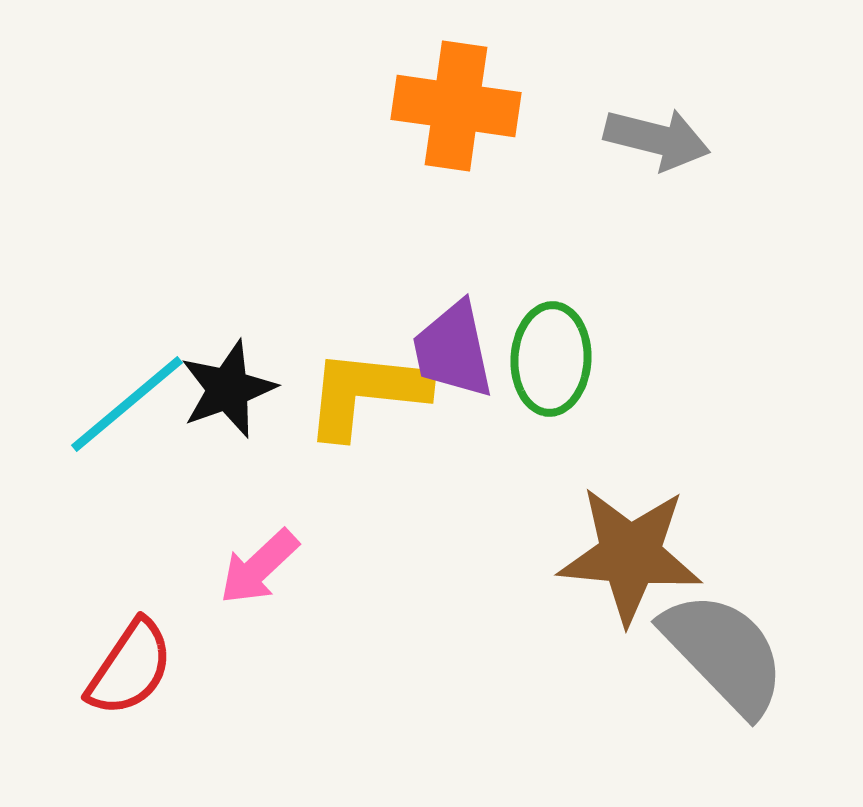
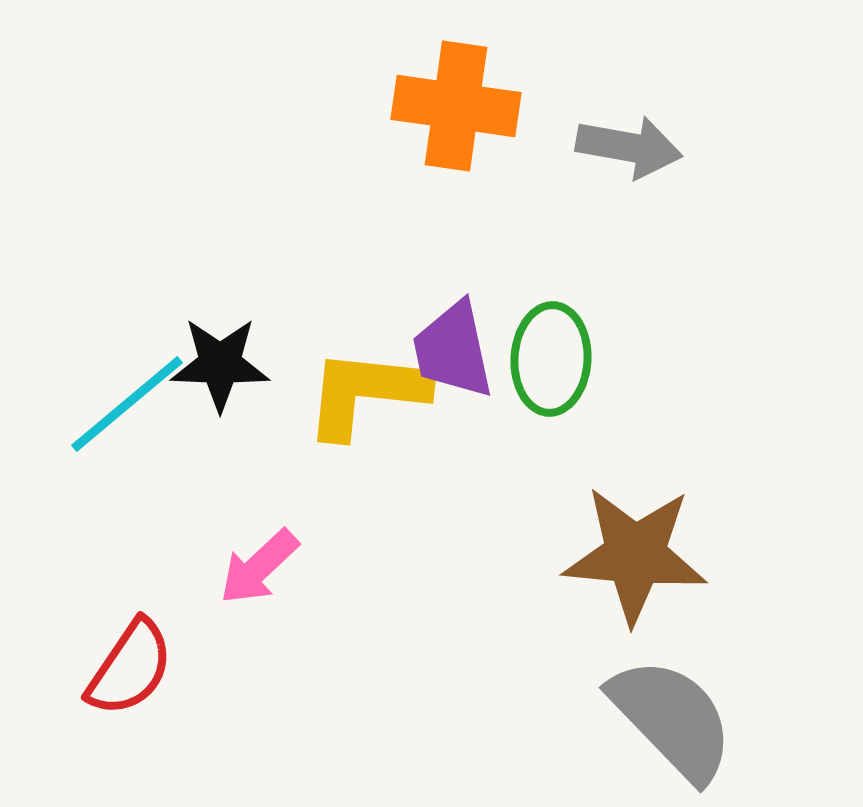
gray arrow: moved 28 px left, 8 px down; rotated 4 degrees counterclockwise
black star: moved 8 px left, 25 px up; rotated 22 degrees clockwise
brown star: moved 5 px right
gray semicircle: moved 52 px left, 66 px down
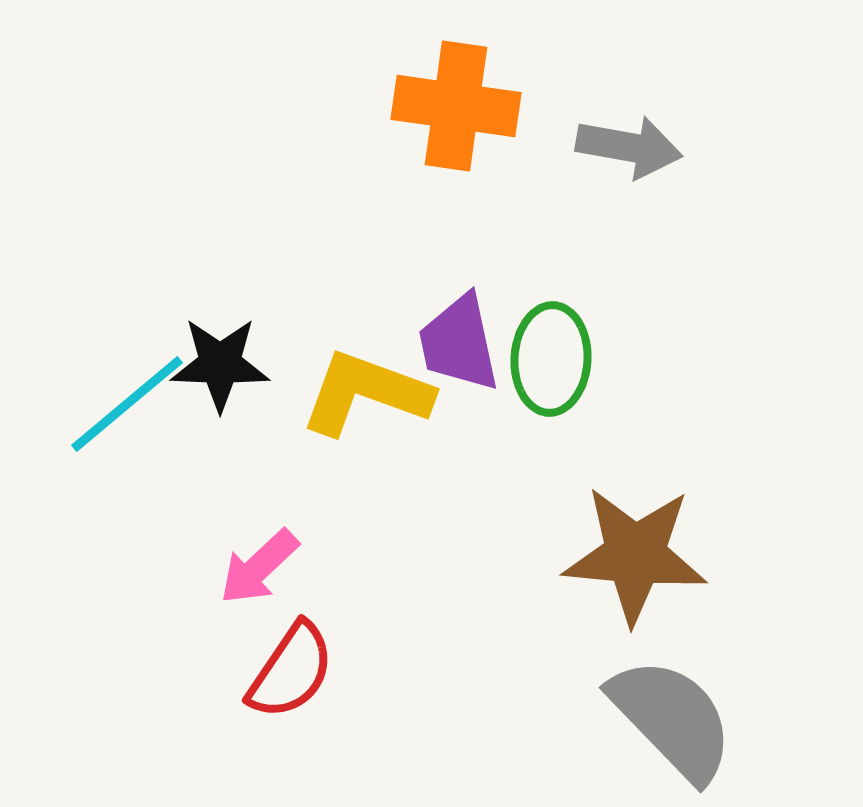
purple trapezoid: moved 6 px right, 7 px up
yellow L-shape: rotated 14 degrees clockwise
red semicircle: moved 161 px right, 3 px down
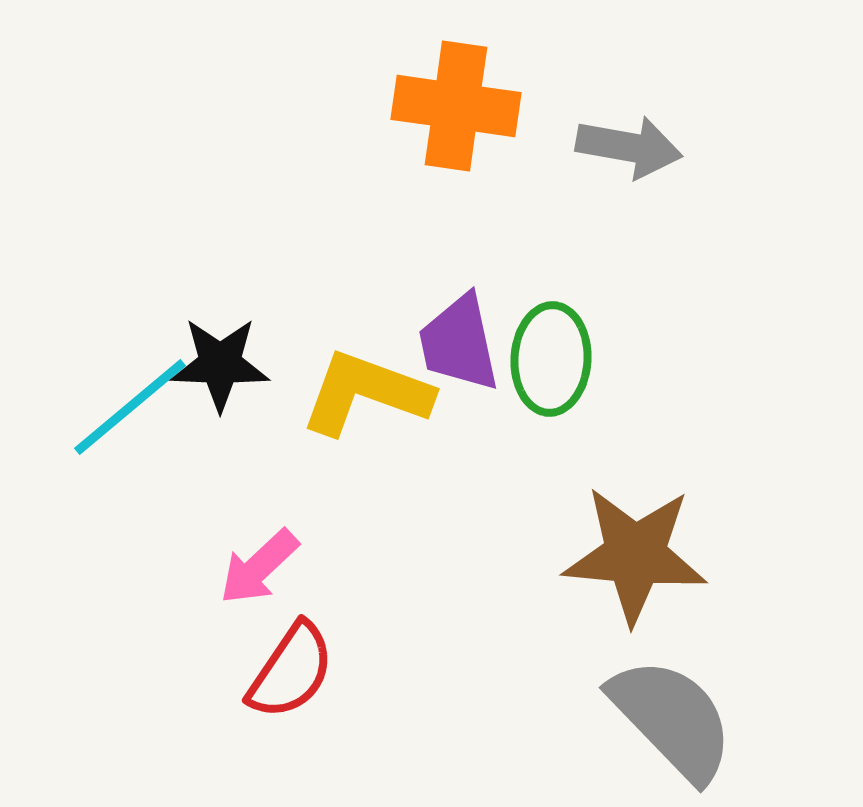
cyan line: moved 3 px right, 3 px down
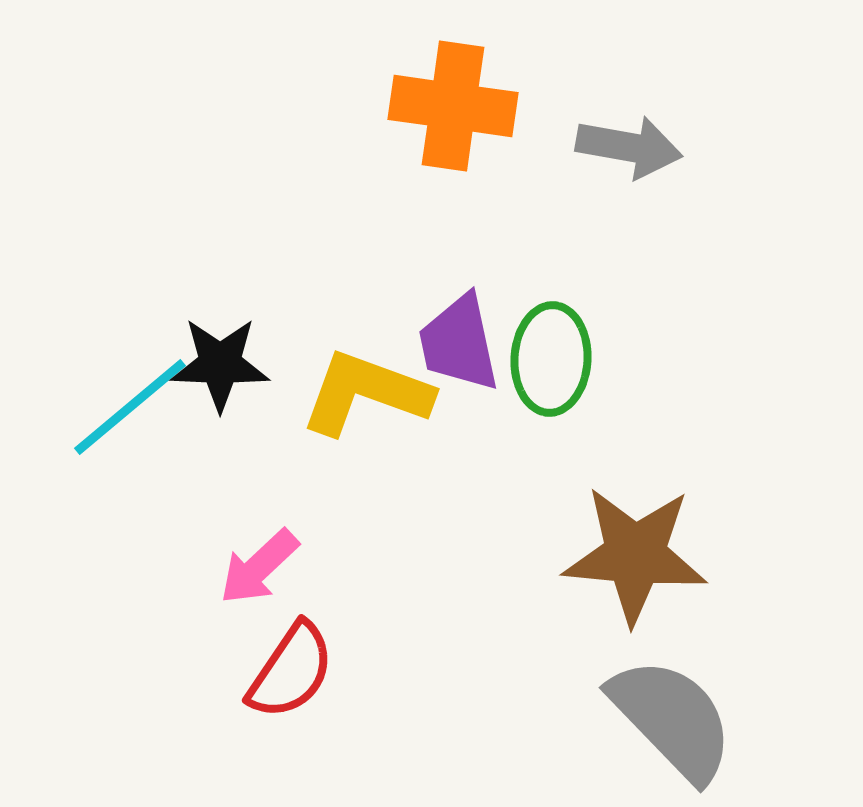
orange cross: moved 3 px left
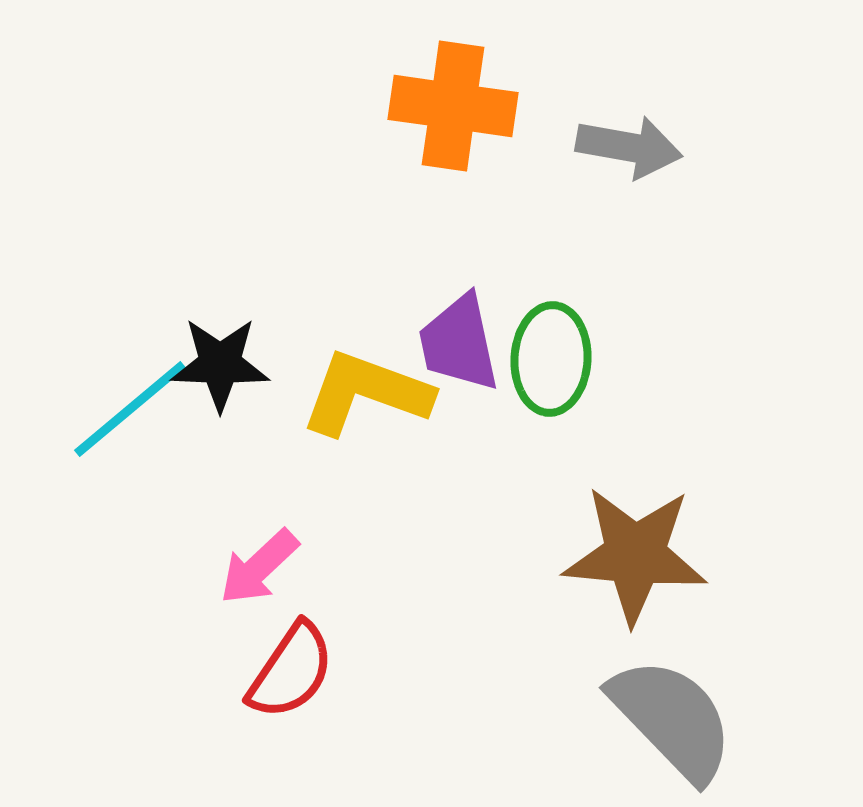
cyan line: moved 2 px down
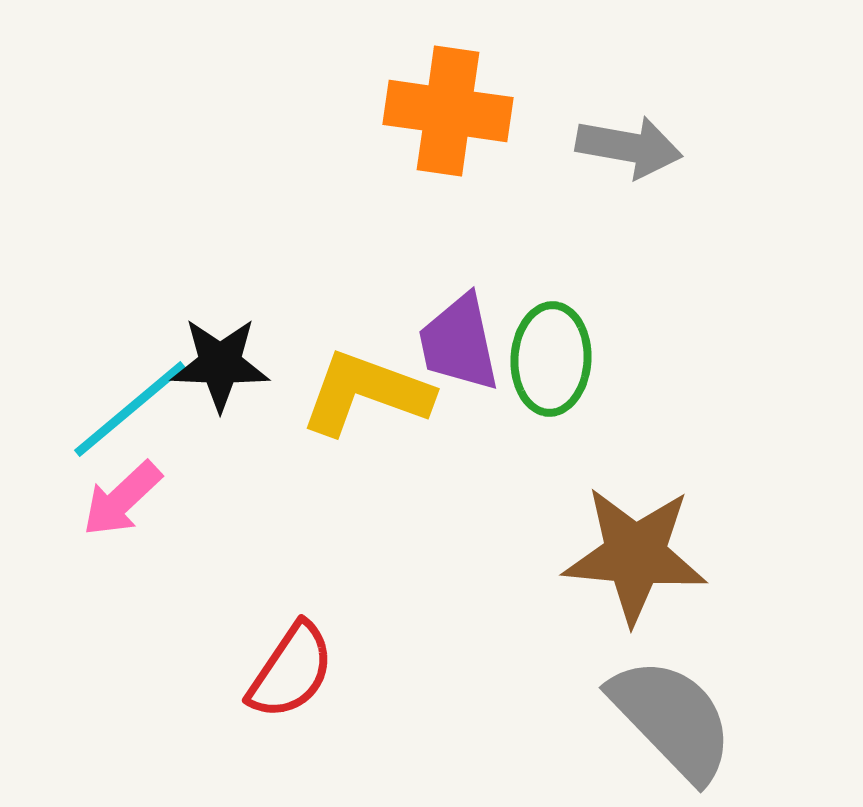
orange cross: moved 5 px left, 5 px down
pink arrow: moved 137 px left, 68 px up
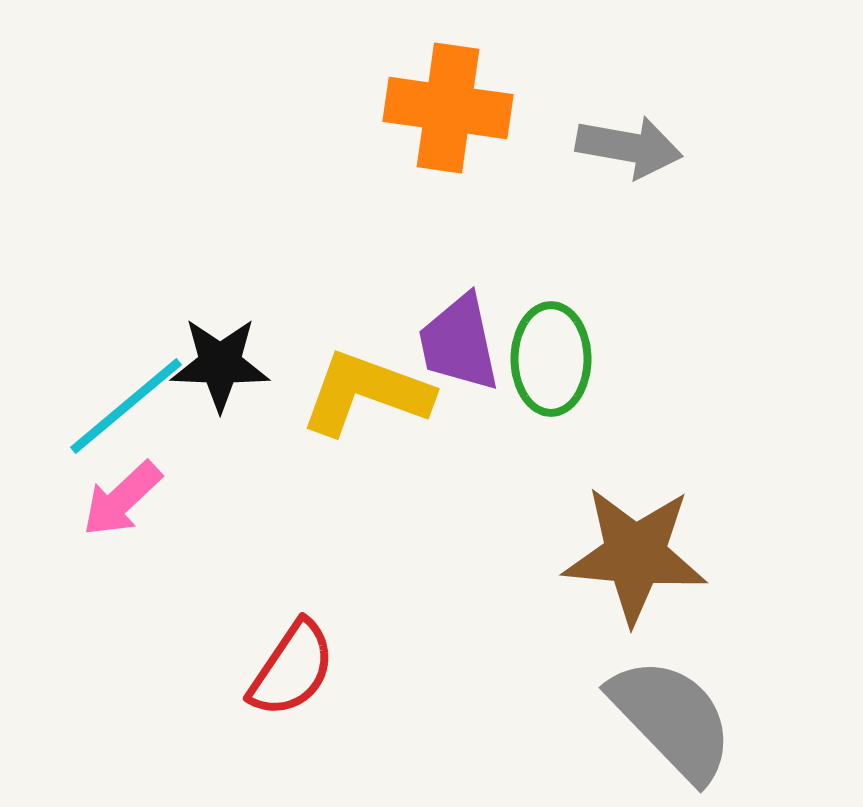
orange cross: moved 3 px up
green ellipse: rotated 3 degrees counterclockwise
cyan line: moved 4 px left, 3 px up
red semicircle: moved 1 px right, 2 px up
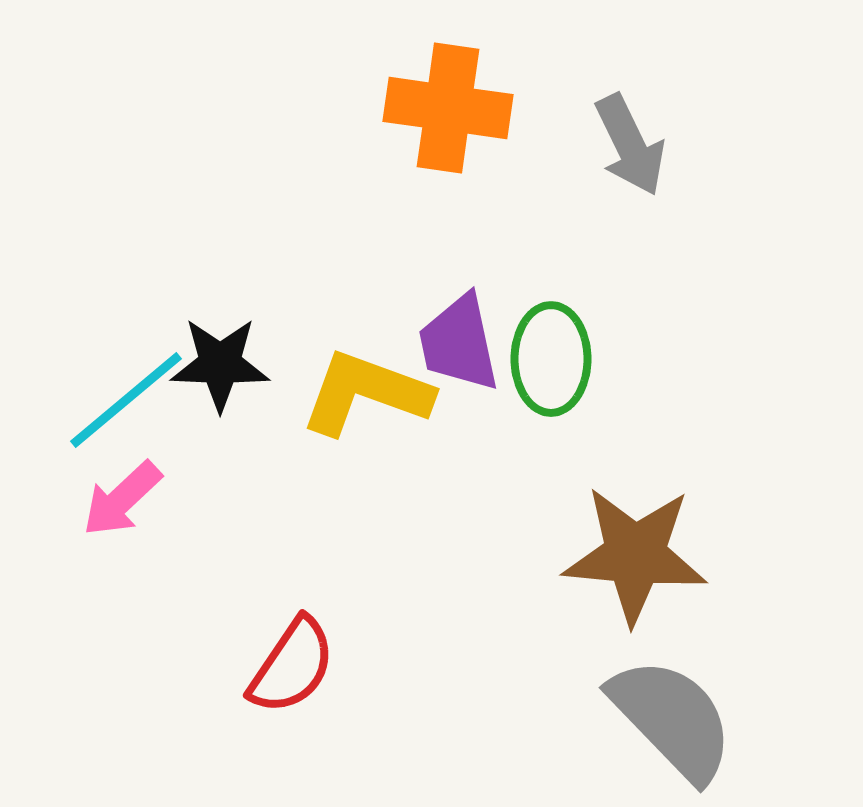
gray arrow: moved 1 px right, 2 px up; rotated 54 degrees clockwise
cyan line: moved 6 px up
red semicircle: moved 3 px up
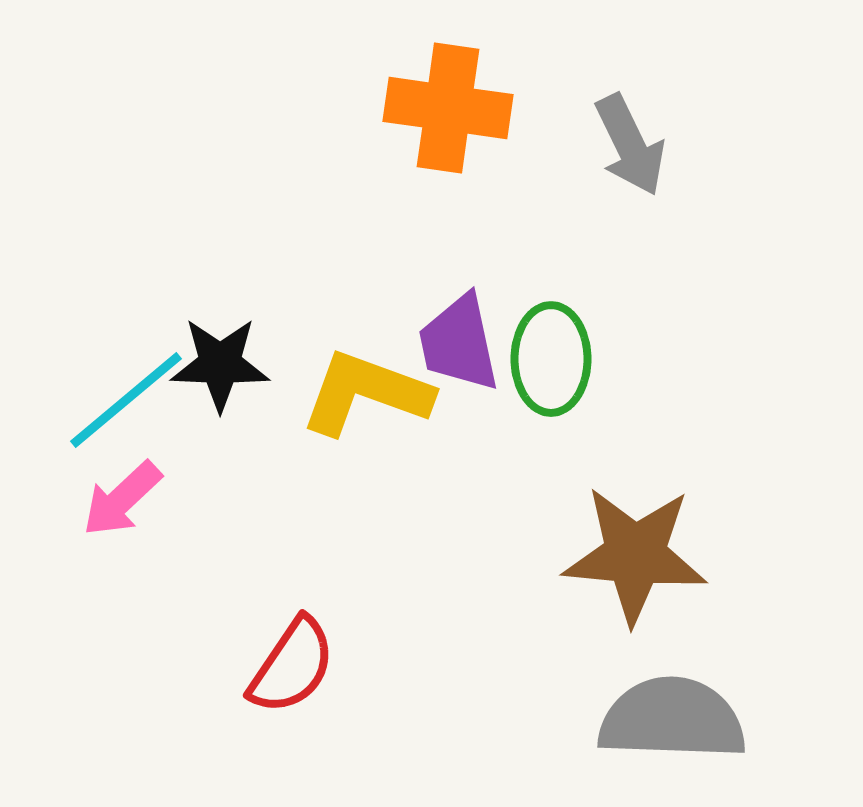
gray semicircle: rotated 44 degrees counterclockwise
